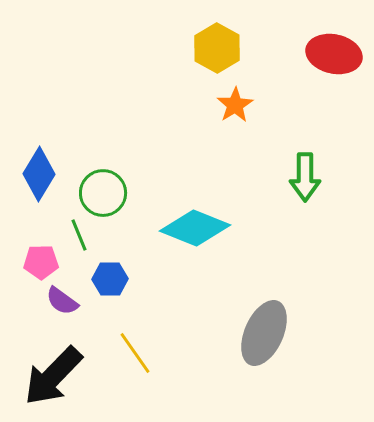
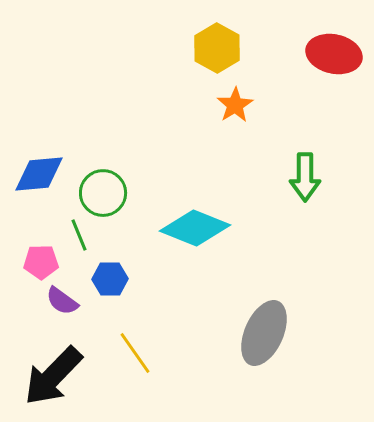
blue diamond: rotated 54 degrees clockwise
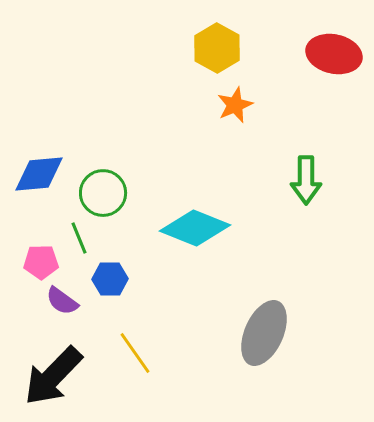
orange star: rotated 9 degrees clockwise
green arrow: moved 1 px right, 3 px down
green line: moved 3 px down
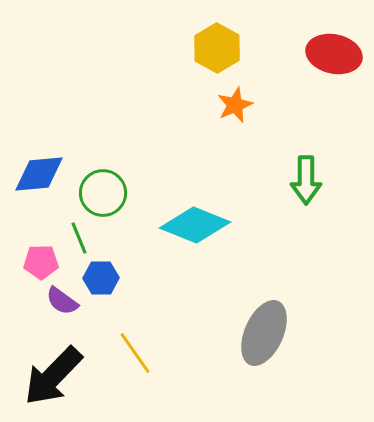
cyan diamond: moved 3 px up
blue hexagon: moved 9 px left, 1 px up
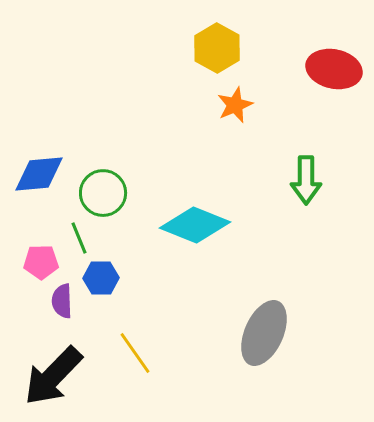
red ellipse: moved 15 px down
purple semicircle: rotated 52 degrees clockwise
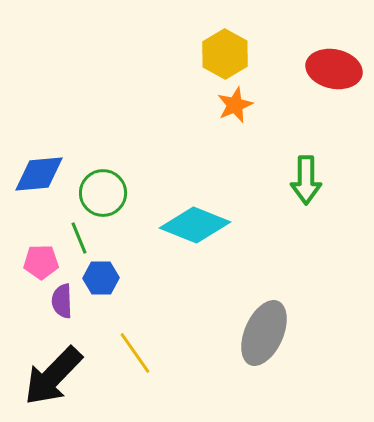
yellow hexagon: moved 8 px right, 6 px down
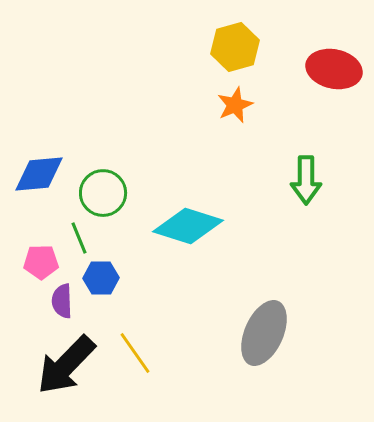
yellow hexagon: moved 10 px right, 7 px up; rotated 15 degrees clockwise
cyan diamond: moved 7 px left, 1 px down; rotated 4 degrees counterclockwise
black arrow: moved 13 px right, 11 px up
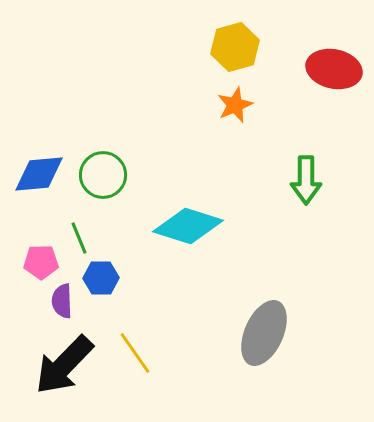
green circle: moved 18 px up
black arrow: moved 2 px left
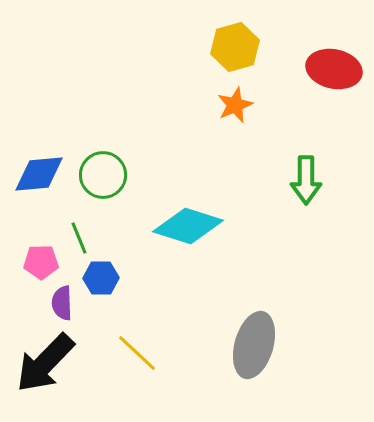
purple semicircle: moved 2 px down
gray ellipse: moved 10 px left, 12 px down; rotated 8 degrees counterclockwise
yellow line: moved 2 px right; rotated 12 degrees counterclockwise
black arrow: moved 19 px left, 2 px up
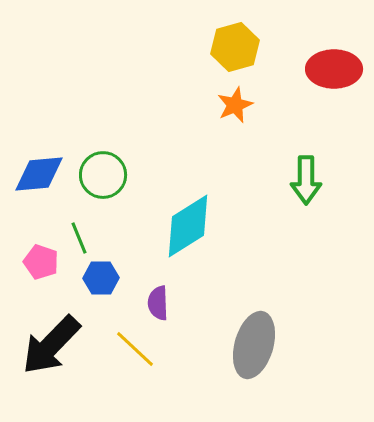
red ellipse: rotated 12 degrees counterclockwise
cyan diamond: rotated 50 degrees counterclockwise
pink pentagon: rotated 20 degrees clockwise
purple semicircle: moved 96 px right
yellow line: moved 2 px left, 4 px up
black arrow: moved 6 px right, 18 px up
